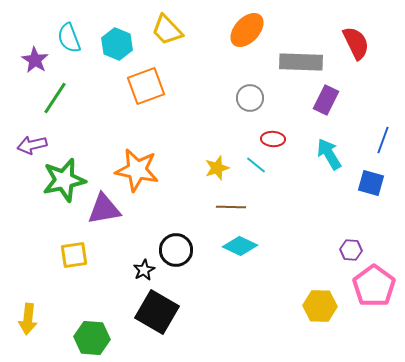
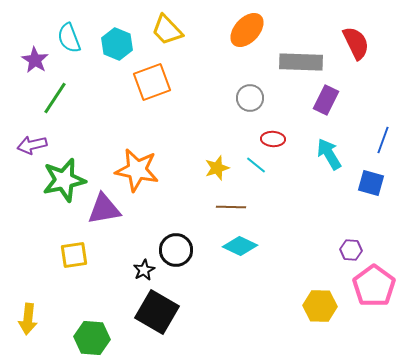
orange square: moved 6 px right, 4 px up
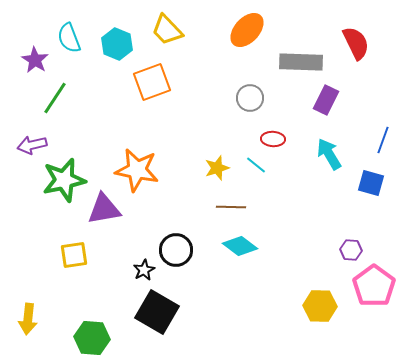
cyan diamond: rotated 12 degrees clockwise
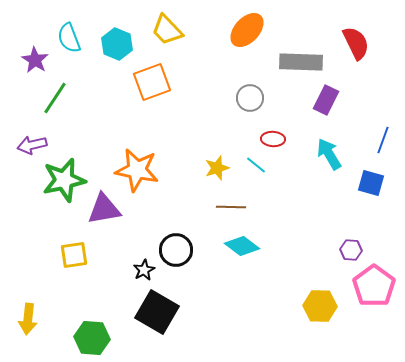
cyan diamond: moved 2 px right
